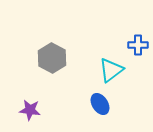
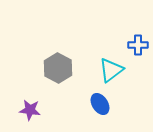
gray hexagon: moved 6 px right, 10 px down
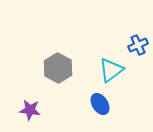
blue cross: rotated 24 degrees counterclockwise
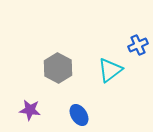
cyan triangle: moved 1 px left
blue ellipse: moved 21 px left, 11 px down
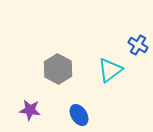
blue cross: rotated 36 degrees counterclockwise
gray hexagon: moved 1 px down
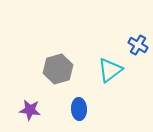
gray hexagon: rotated 16 degrees clockwise
blue ellipse: moved 6 px up; rotated 30 degrees clockwise
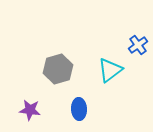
blue cross: rotated 24 degrees clockwise
